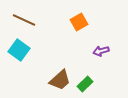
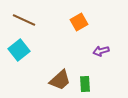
cyan square: rotated 15 degrees clockwise
green rectangle: rotated 49 degrees counterclockwise
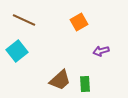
cyan square: moved 2 px left, 1 px down
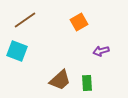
brown line: moved 1 px right; rotated 60 degrees counterclockwise
cyan square: rotated 30 degrees counterclockwise
green rectangle: moved 2 px right, 1 px up
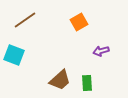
cyan square: moved 3 px left, 4 px down
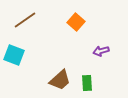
orange square: moved 3 px left; rotated 18 degrees counterclockwise
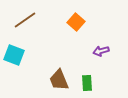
brown trapezoid: moved 1 px left; rotated 110 degrees clockwise
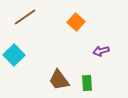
brown line: moved 3 px up
cyan square: rotated 25 degrees clockwise
brown trapezoid: rotated 15 degrees counterclockwise
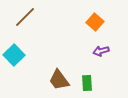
brown line: rotated 10 degrees counterclockwise
orange square: moved 19 px right
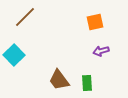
orange square: rotated 36 degrees clockwise
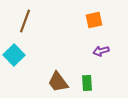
brown line: moved 4 px down; rotated 25 degrees counterclockwise
orange square: moved 1 px left, 2 px up
brown trapezoid: moved 1 px left, 2 px down
